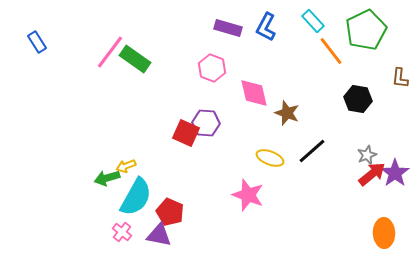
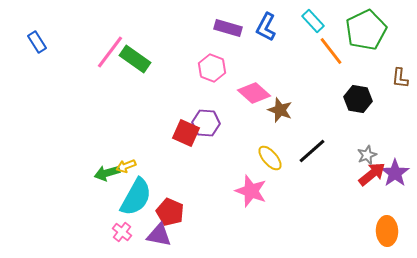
pink diamond: rotated 36 degrees counterclockwise
brown star: moved 7 px left, 3 px up
yellow ellipse: rotated 28 degrees clockwise
green arrow: moved 5 px up
pink star: moved 3 px right, 4 px up
orange ellipse: moved 3 px right, 2 px up
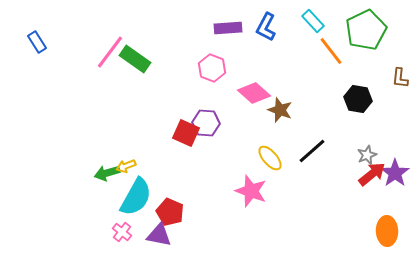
purple rectangle: rotated 20 degrees counterclockwise
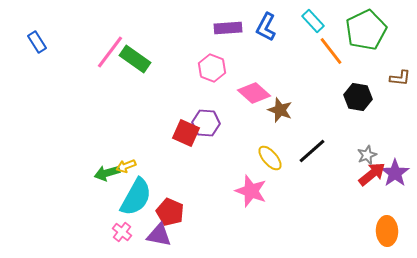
brown L-shape: rotated 90 degrees counterclockwise
black hexagon: moved 2 px up
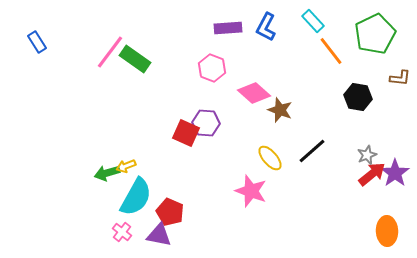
green pentagon: moved 9 px right, 4 px down
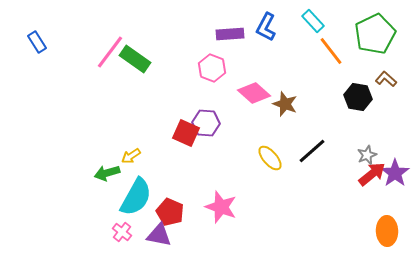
purple rectangle: moved 2 px right, 6 px down
brown L-shape: moved 14 px left, 1 px down; rotated 145 degrees counterclockwise
brown star: moved 5 px right, 6 px up
yellow arrow: moved 5 px right, 10 px up; rotated 12 degrees counterclockwise
pink star: moved 30 px left, 16 px down
